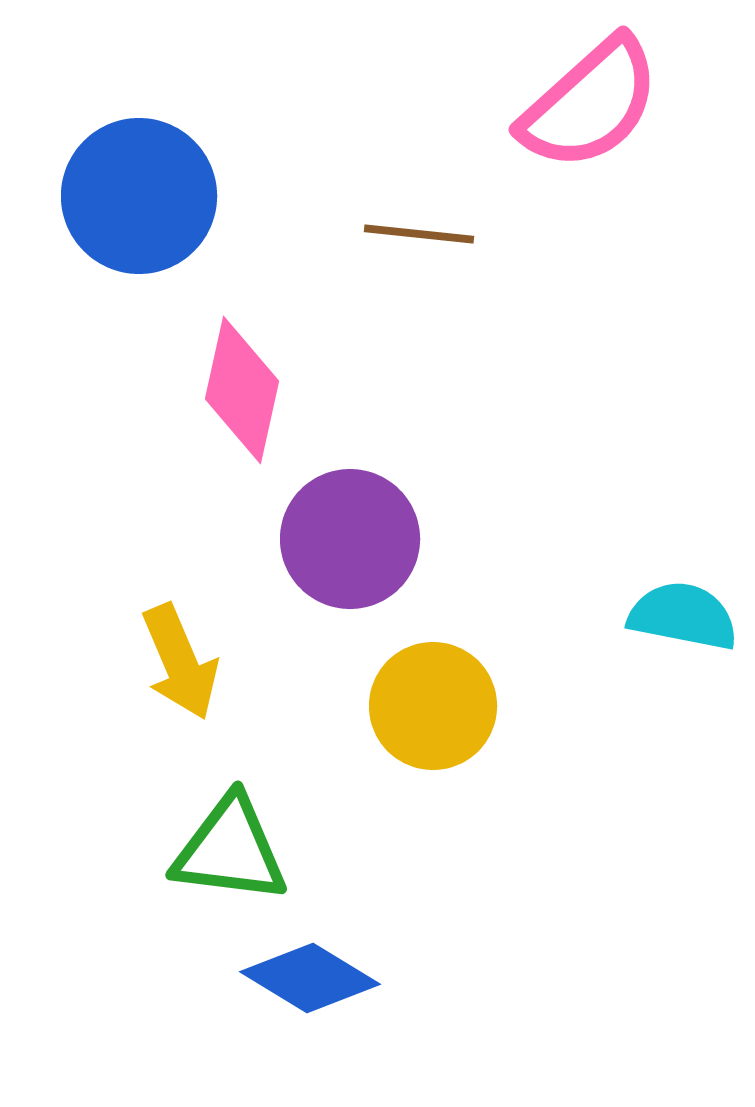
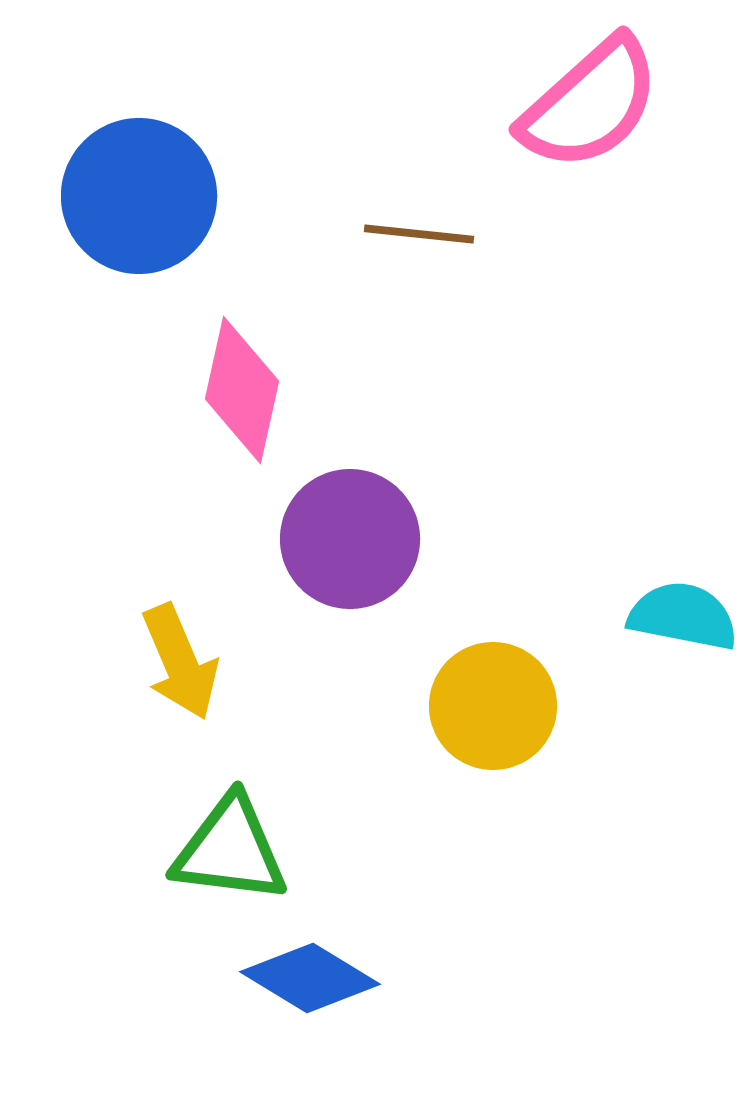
yellow circle: moved 60 px right
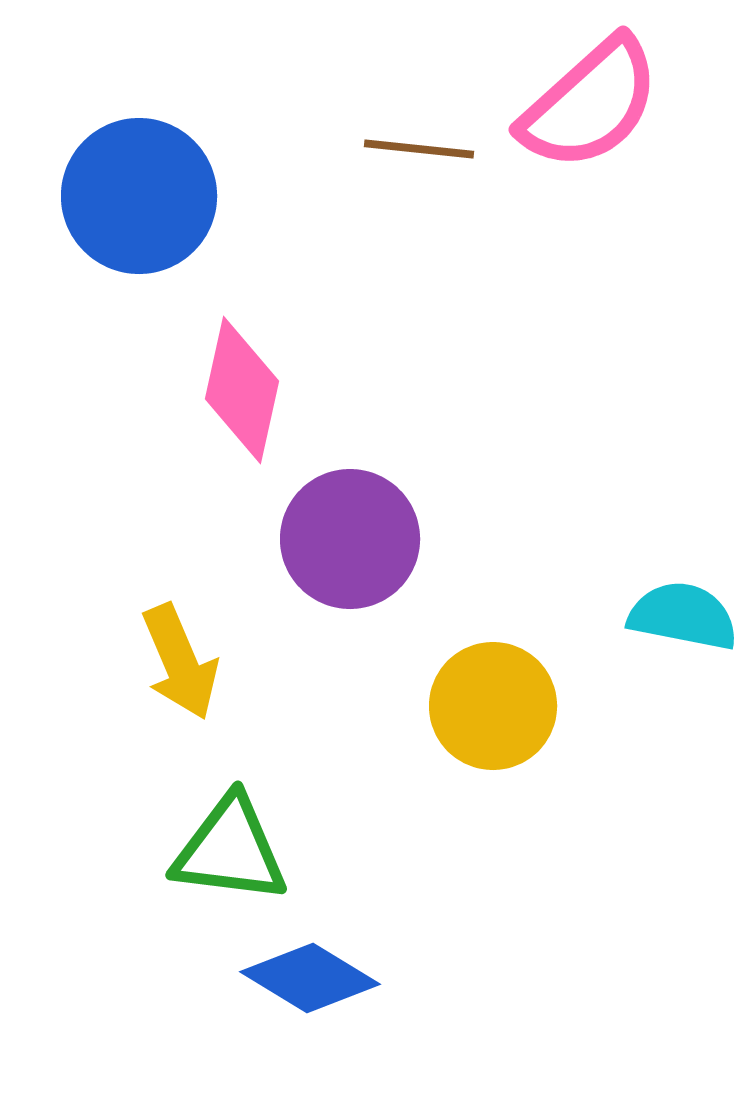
brown line: moved 85 px up
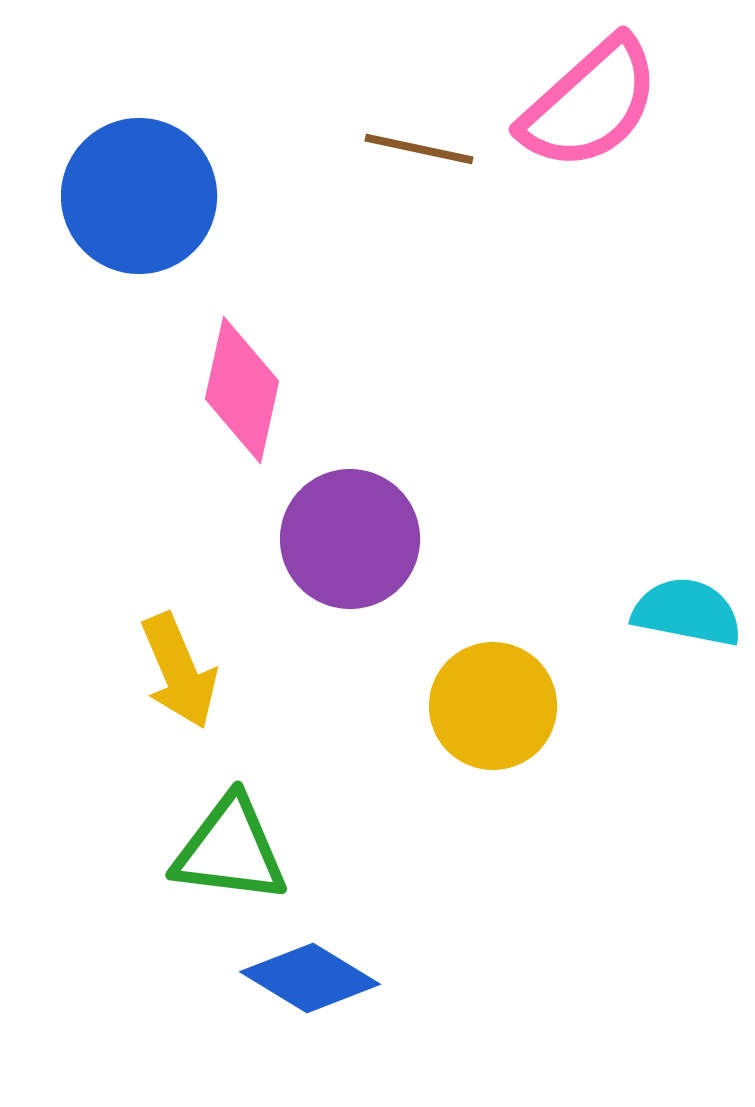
brown line: rotated 6 degrees clockwise
cyan semicircle: moved 4 px right, 4 px up
yellow arrow: moved 1 px left, 9 px down
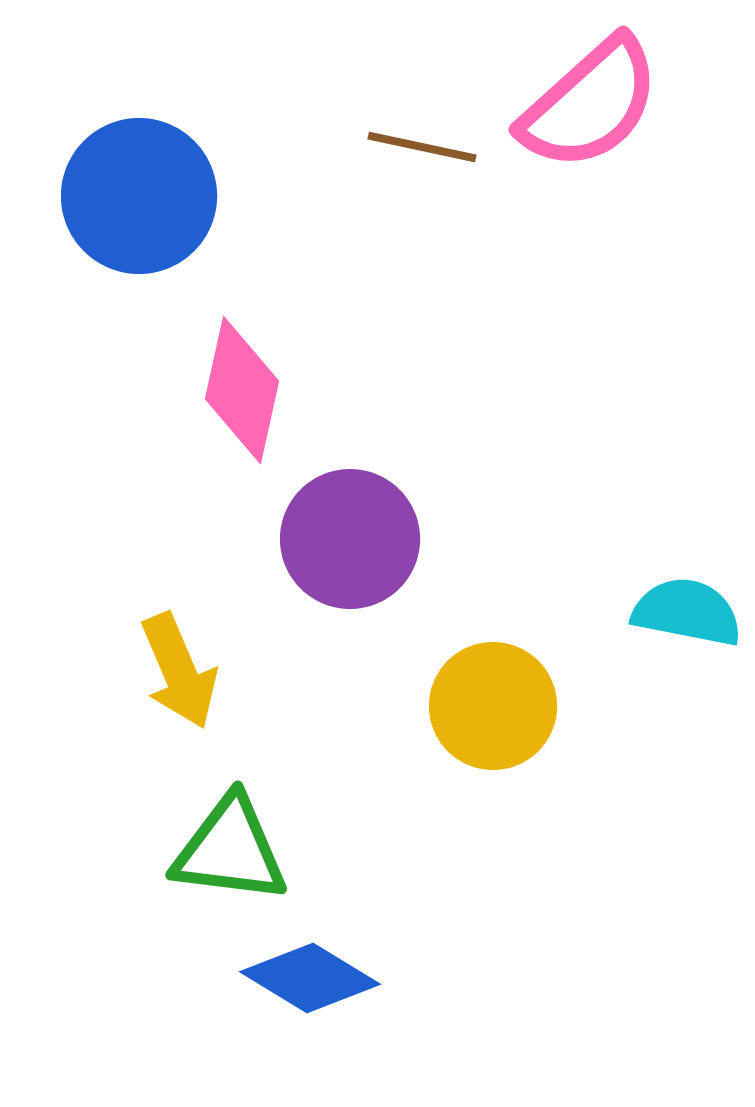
brown line: moved 3 px right, 2 px up
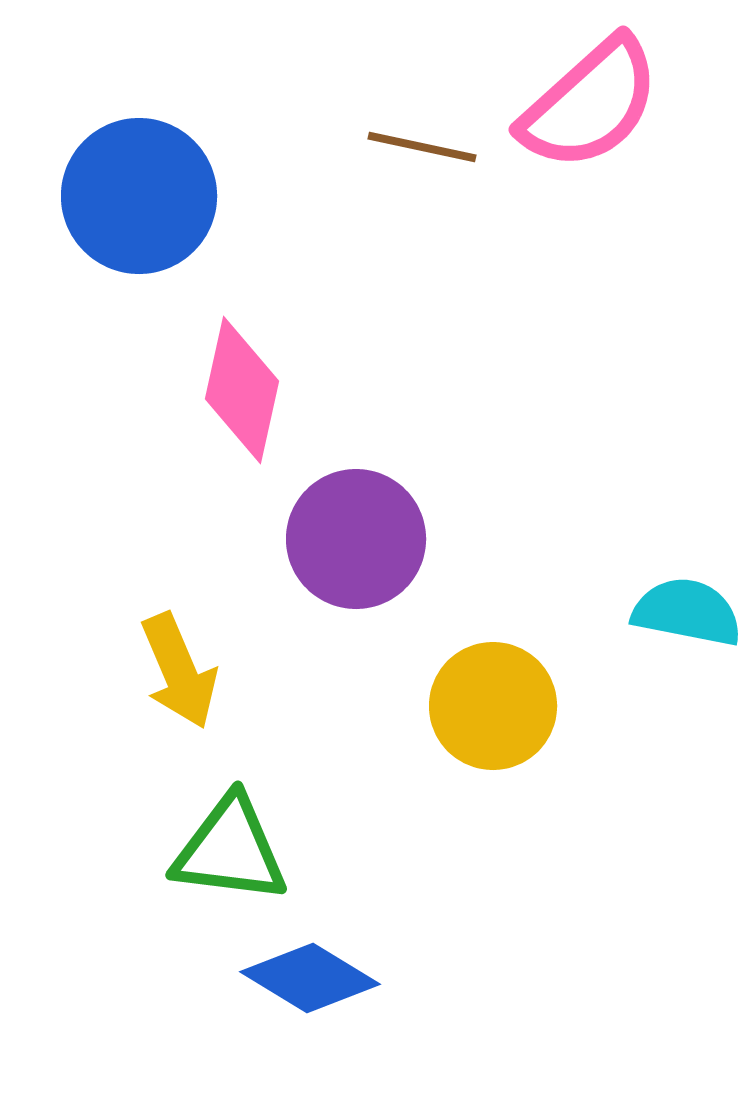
purple circle: moved 6 px right
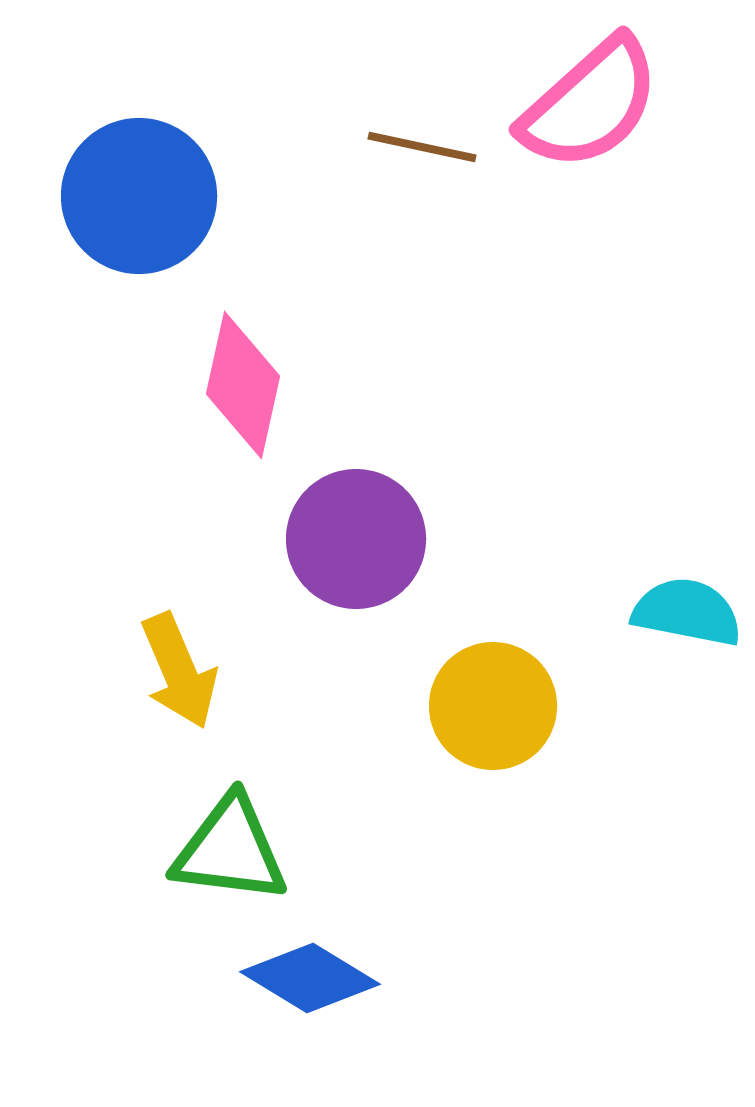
pink diamond: moved 1 px right, 5 px up
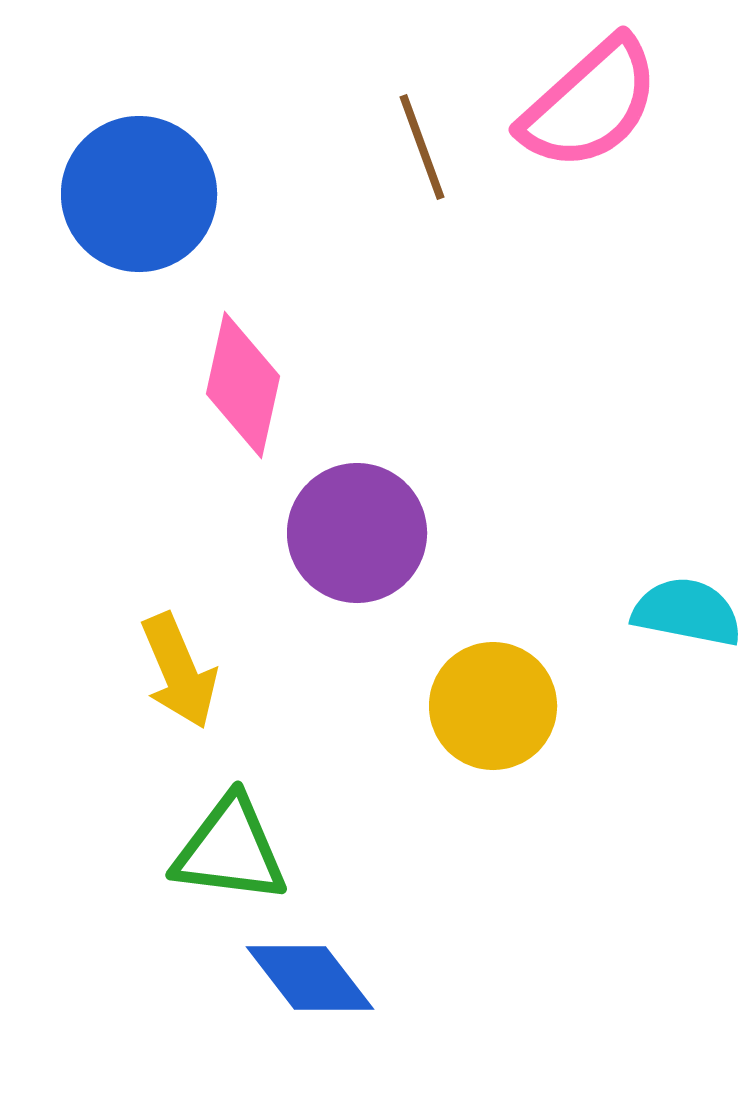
brown line: rotated 58 degrees clockwise
blue circle: moved 2 px up
purple circle: moved 1 px right, 6 px up
blue diamond: rotated 21 degrees clockwise
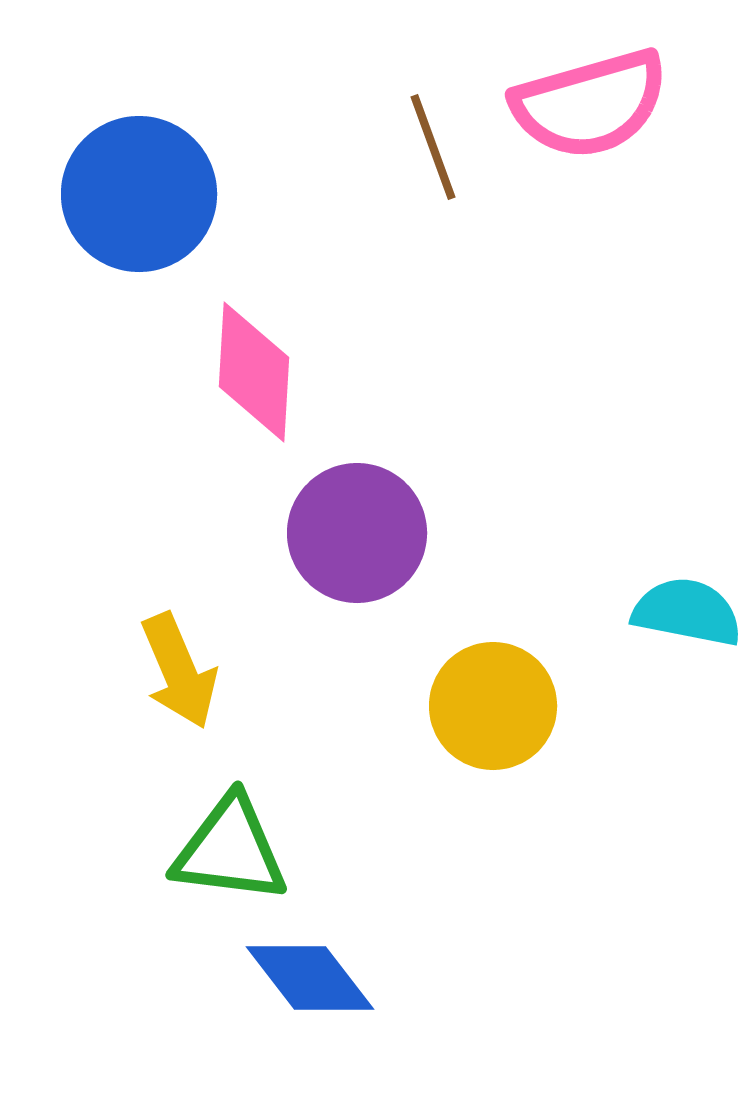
pink semicircle: rotated 26 degrees clockwise
brown line: moved 11 px right
pink diamond: moved 11 px right, 13 px up; rotated 9 degrees counterclockwise
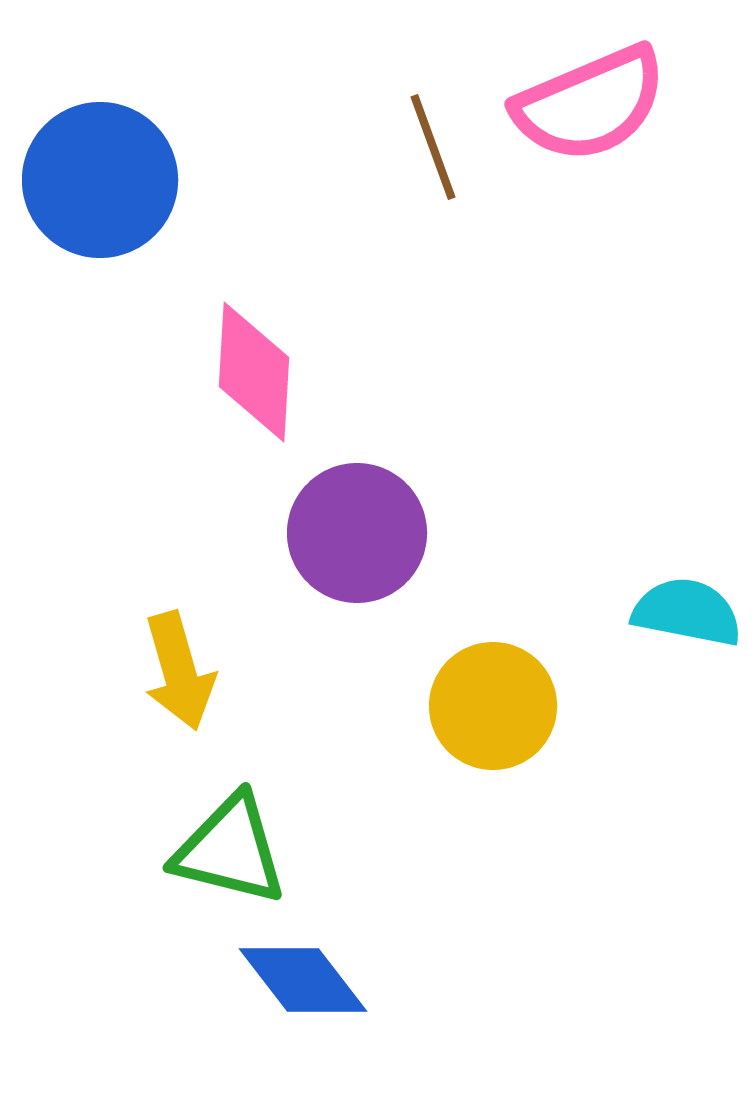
pink semicircle: rotated 7 degrees counterclockwise
blue circle: moved 39 px left, 14 px up
yellow arrow: rotated 7 degrees clockwise
green triangle: rotated 7 degrees clockwise
blue diamond: moved 7 px left, 2 px down
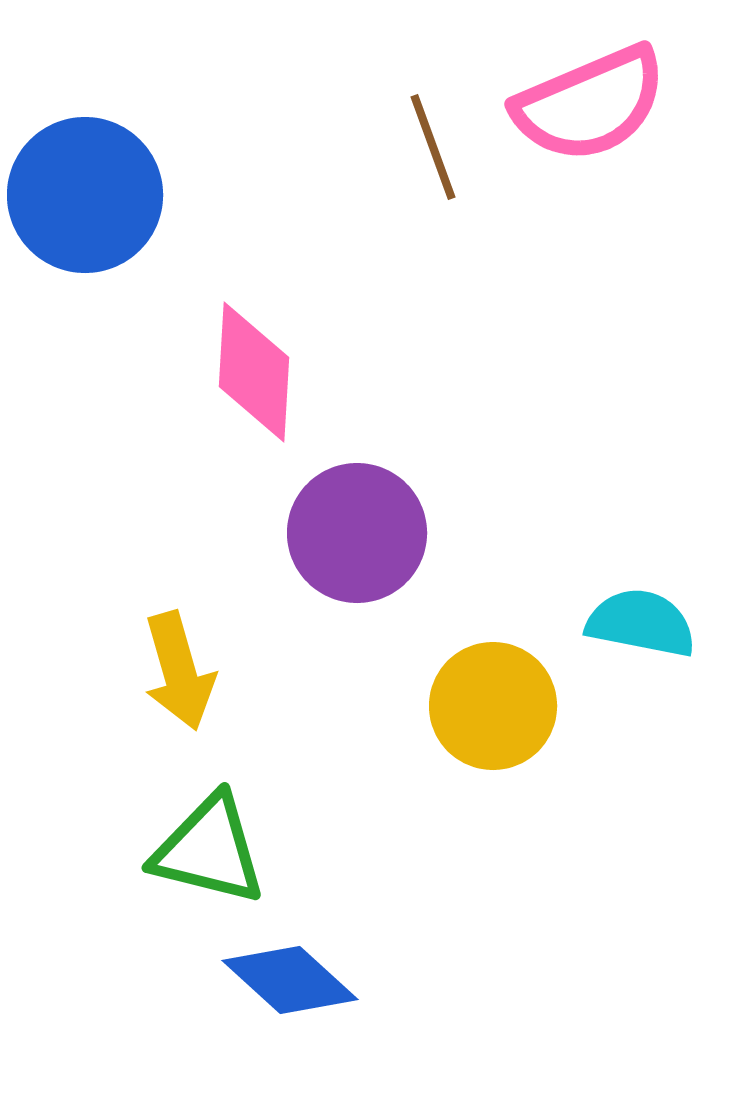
blue circle: moved 15 px left, 15 px down
cyan semicircle: moved 46 px left, 11 px down
green triangle: moved 21 px left
blue diamond: moved 13 px left; rotated 10 degrees counterclockwise
